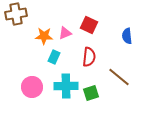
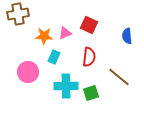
brown cross: moved 2 px right
pink circle: moved 4 px left, 15 px up
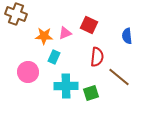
brown cross: moved 2 px left; rotated 30 degrees clockwise
red semicircle: moved 8 px right
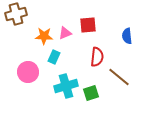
brown cross: rotated 35 degrees counterclockwise
red square: moved 1 px left; rotated 30 degrees counterclockwise
cyan cross: rotated 15 degrees counterclockwise
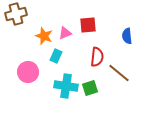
orange star: rotated 18 degrees clockwise
cyan rectangle: moved 2 px right, 1 px up
brown line: moved 4 px up
cyan cross: rotated 25 degrees clockwise
green square: moved 1 px left, 5 px up
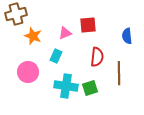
orange star: moved 11 px left
brown line: rotated 50 degrees clockwise
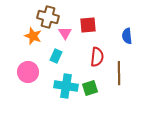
brown cross: moved 32 px right, 3 px down; rotated 30 degrees clockwise
pink triangle: rotated 40 degrees counterclockwise
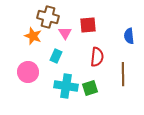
blue semicircle: moved 2 px right
brown line: moved 4 px right, 1 px down
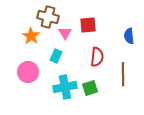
orange star: moved 2 px left; rotated 12 degrees clockwise
cyan cross: moved 1 px left, 1 px down; rotated 20 degrees counterclockwise
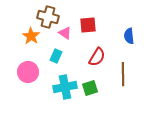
pink triangle: rotated 24 degrees counterclockwise
red semicircle: rotated 24 degrees clockwise
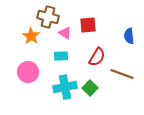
cyan rectangle: moved 5 px right; rotated 64 degrees clockwise
brown line: moved 1 px left; rotated 70 degrees counterclockwise
green square: rotated 28 degrees counterclockwise
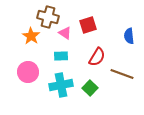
red square: rotated 12 degrees counterclockwise
cyan cross: moved 4 px left, 2 px up
